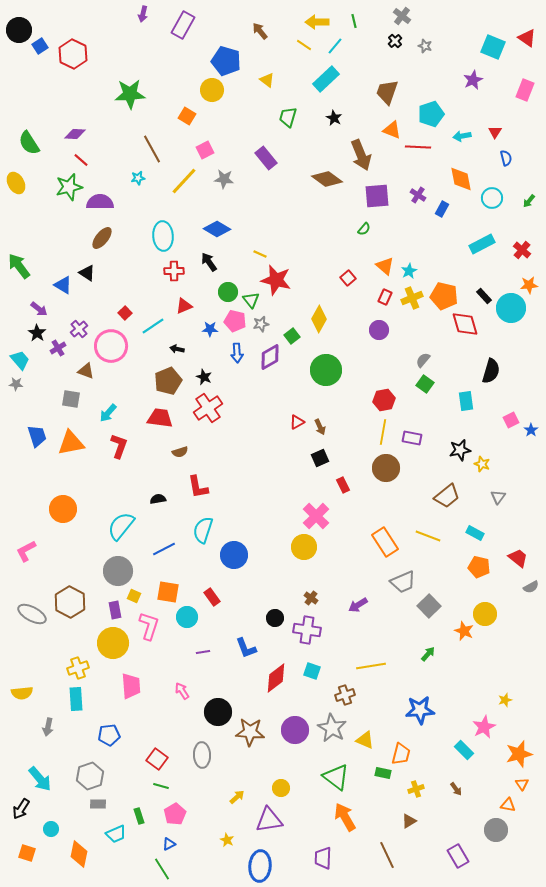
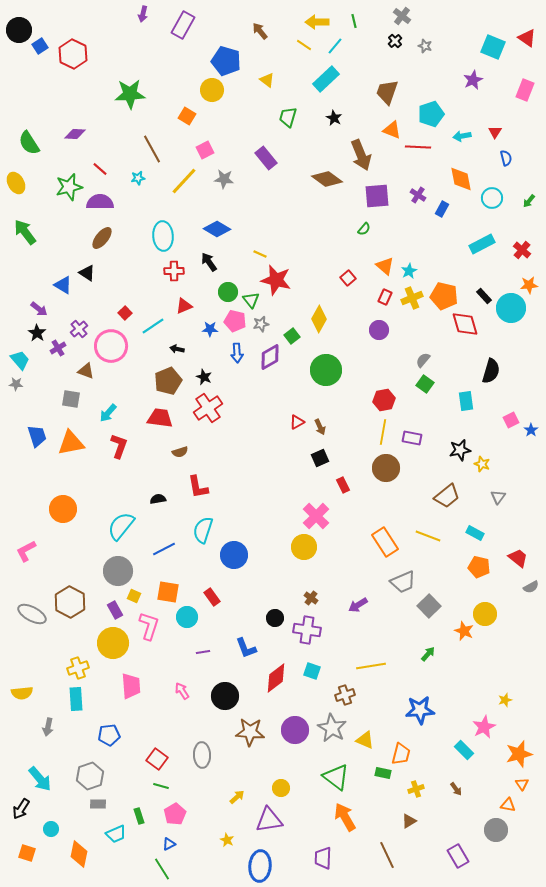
red line at (81, 160): moved 19 px right, 9 px down
green arrow at (19, 266): moved 6 px right, 34 px up
purple rectangle at (115, 610): rotated 18 degrees counterclockwise
black circle at (218, 712): moved 7 px right, 16 px up
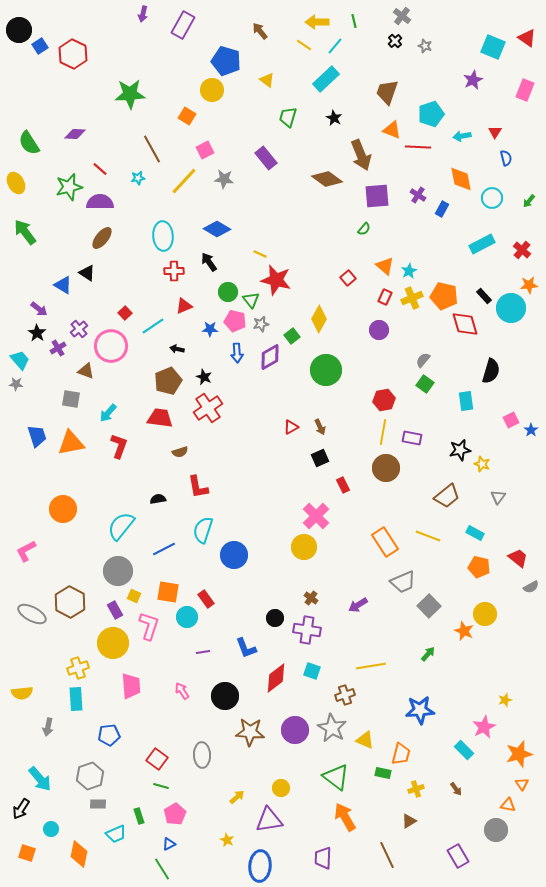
red triangle at (297, 422): moved 6 px left, 5 px down
red rectangle at (212, 597): moved 6 px left, 2 px down
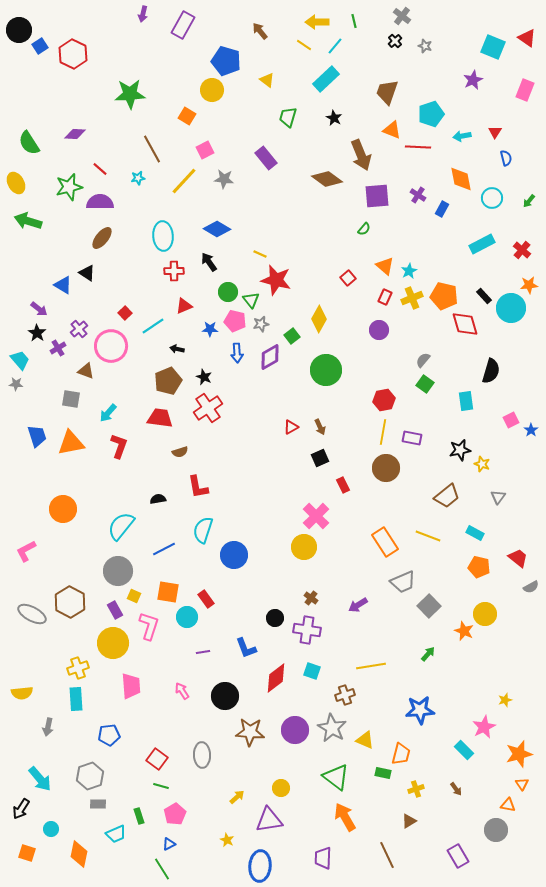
green arrow at (25, 232): moved 3 px right, 11 px up; rotated 36 degrees counterclockwise
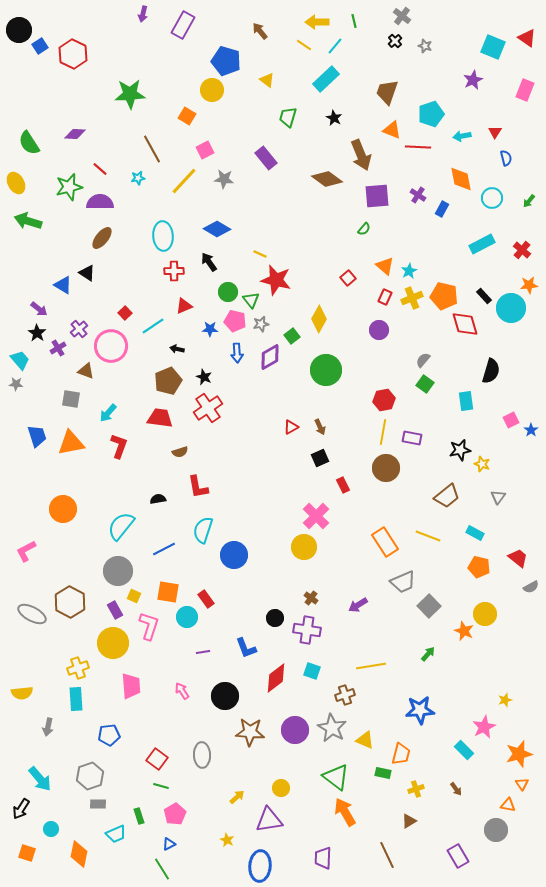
orange arrow at (345, 817): moved 5 px up
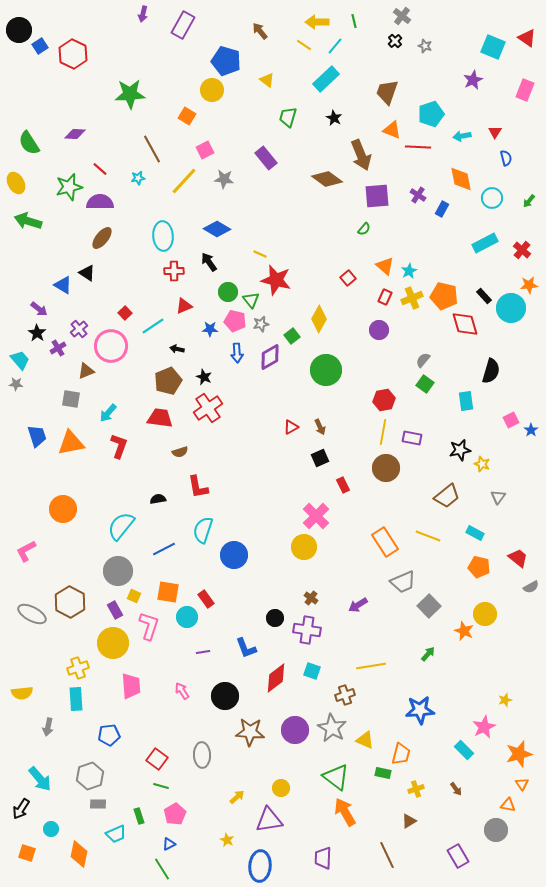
cyan rectangle at (482, 244): moved 3 px right, 1 px up
brown triangle at (86, 371): rotated 42 degrees counterclockwise
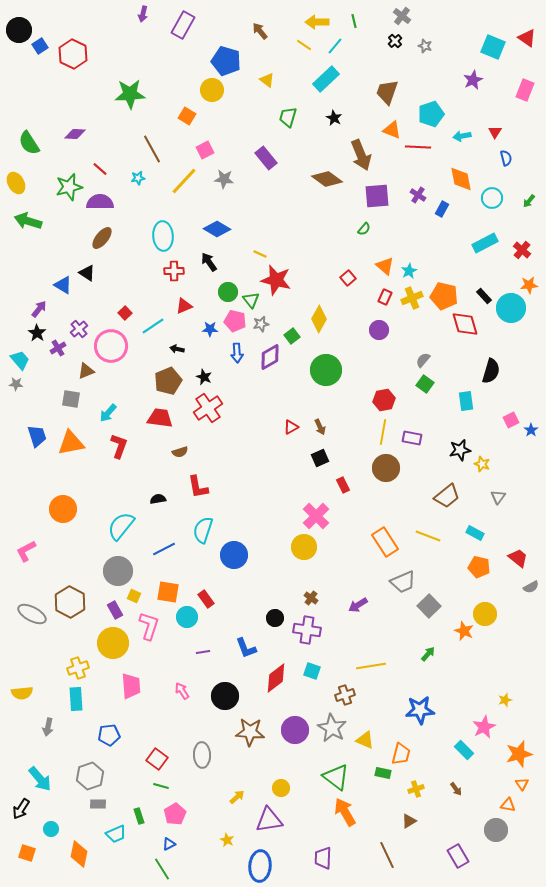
purple arrow at (39, 309): rotated 90 degrees counterclockwise
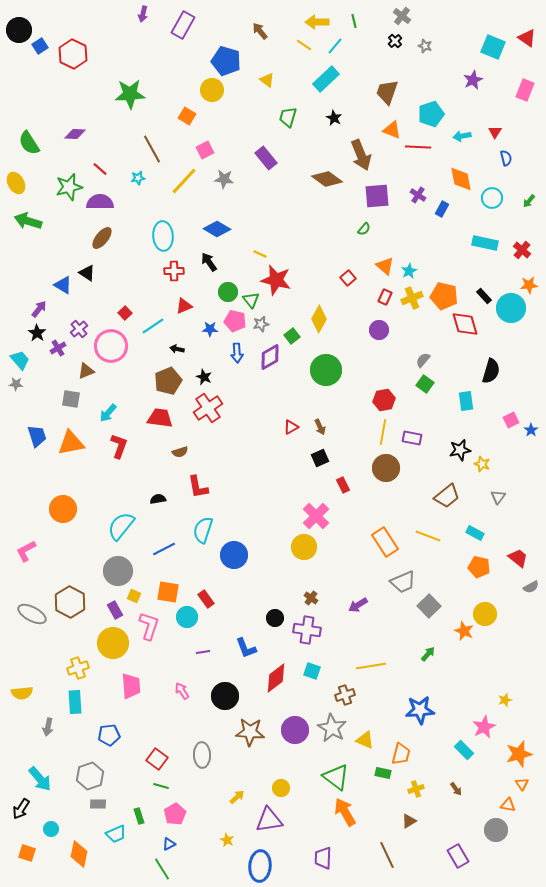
cyan rectangle at (485, 243): rotated 40 degrees clockwise
cyan rectangle at (76, 699): moved 1 px left, 3 px down
